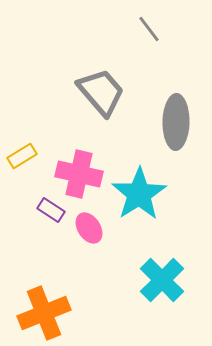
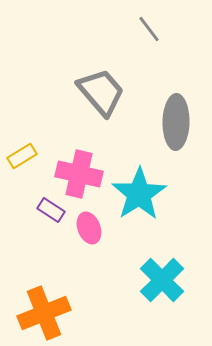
pink ellipse: rotated 12 degrees clockwise
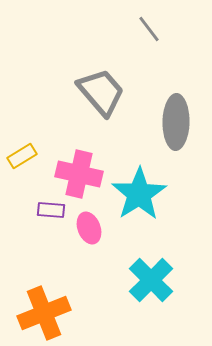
purple rectangle: rotated 28 degrees counterclockwise
cyan cross: moved 11 px left
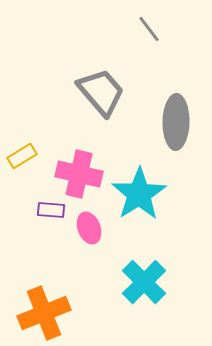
cyan cross: moved 7 px left, 2 px down
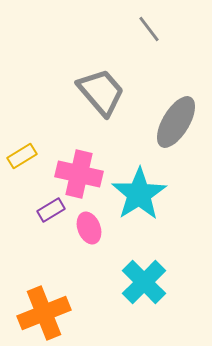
gray ellipse: rotated 30 degrees clockwise
purple rectangle: rotated 36 degrees counterclockwise
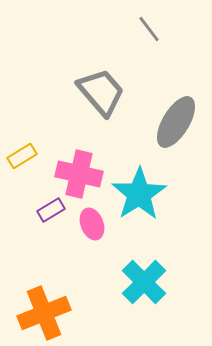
pink ellipse: moved 3 px right, 4 px up
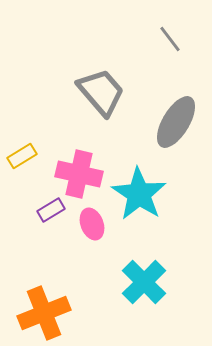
gray line: moved 21 px right, 10 px down
cyan star: rotated 6 degrees counterclockwise
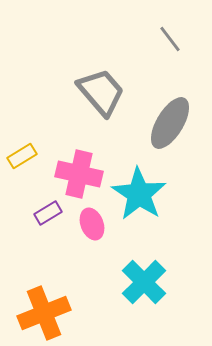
gray ellipse: moved 6 px left, 1 px down
purple rectangle: moved 3 px left, 3 px down
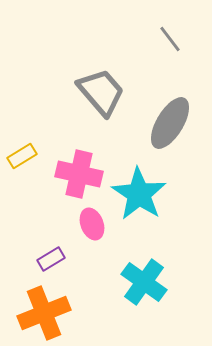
purple rectangle: moved 3 px right, 46 px down
cyan cross: rotated 9 degrees counterclockwise
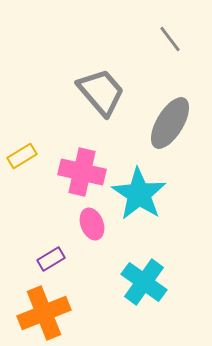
pink cross: moved 3 px right, 2 px up
